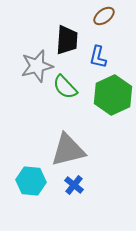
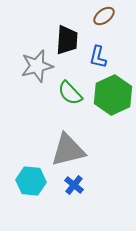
green semicircle: moved 5 px right, 6 px down
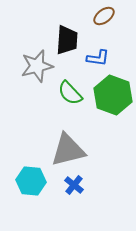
blue L-shape: moved 1 px down; rotated 95 degrees counterclockwise
green hexagon: rotated 15 degrees counterclockwise
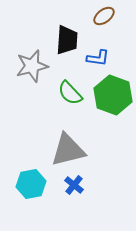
gray star: moved 5 px left
cyan hexagon: moved 3 px down; rotated 16 degrees counterclockwise
